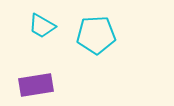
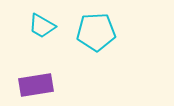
cyan pentagon: moved 3 px up
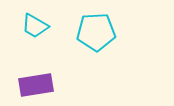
cyan trapezoid: moved 7 px left
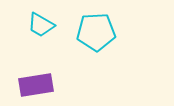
cyan trapezoid: moved 6 px right, 1 px up
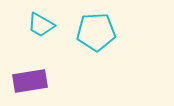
purple rectangle: moved 6 px left, 4 px up
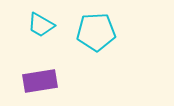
purple rectangle: moved 10 px right
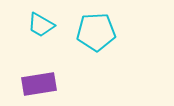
purple rectangle: moved 1 px left, 3 px down
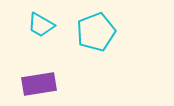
cyan pentagon: rotated 18 degrees counterclockwise
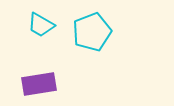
cyan pentagon: moved 4 px left
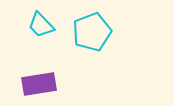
cyan trapezoid: rotated 16 degrees clockwise
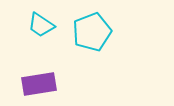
cyan trapezoid: rotated 12 degrees counterclockwise
